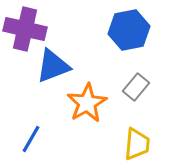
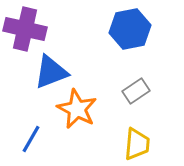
blue hexagon: moved 1 px right, 1 px up
blue triangle: moved 2 px left, 6 px down
gray rectangle: moved 4 px down; rotated 16 degrees clockwise
orange star: moved 10 px left, 6 px down; rotated 15 degrees counterclockwise
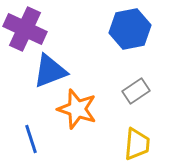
purple cross: rotated 12 degrees clockwise
blue triangle: moved 1 px left, 1 px up
orange star: rotated 9 degrees counterclockwise
blue line: rotated 48 degrees counterclockwise
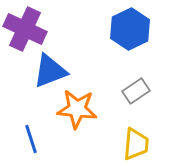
blue hexagon: rotated 15 degrees counterclockwise
orange star: rotated 12 degrees counterclockwise
yellow trapezoid: moved 1 px left
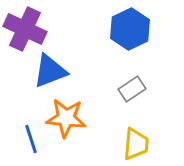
gray rectangle: moved 4 px left, 2 px up
orange star: moved 11 px left, 9 px down
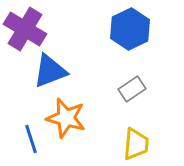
purple cross: rotated 6 degrees clockwise
orange star: rotated 9 degrees clockwise
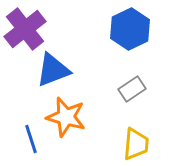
purple cross: rotated 21 degrees clockwise
blue triangle: moved 3 px right, 1 px up
orange star: moved 1 px up
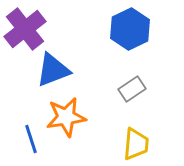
orange star: rotated 24 degrees counterclockwise
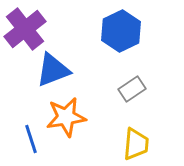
blue hexagon: moved 9 px left, 2 px down
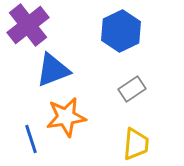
purple cross: moved 3 px right, 4 px up
